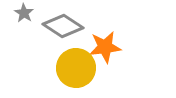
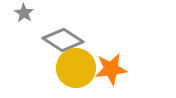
gray diamond: moved 14 px down
orange star: moved 6 px right, 22 px down
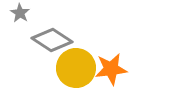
gray star: moved 4 px left
gray diamond: moved 11 px left
